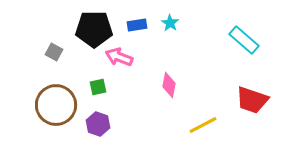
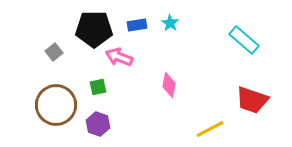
gray square: rotated 24 degrees clockwise
yellow line: moved 7 px right, 4 px down
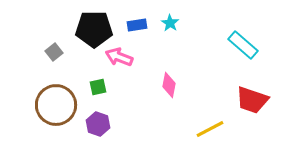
cyan rectangle: moved 1 px left, 5 px down
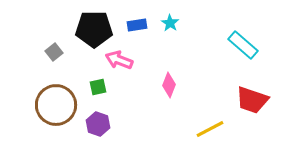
pink arrow: moved 3 px down
pink diamond: rotated 10 degrees clockwise
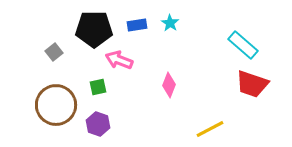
red trapezoid: moved 16 px up
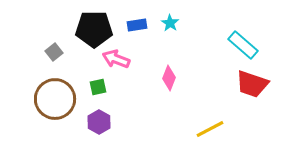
pink arrow: moved 3 px left, 1 px up
pink diamond: moved 7 px up
brown circle: moved 1 px left, 6 px up
purple hexagon: moved 1 px right, 2 px up; rotated 10 degrees clockwise
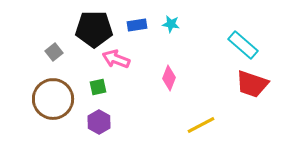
cyan star: moved 1 px right, 1 px down; rotated 24 degrees counterclockwise
brown circle: moved 2 px left
yellow line: moved 9 px left, 4 px up
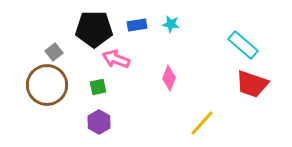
brown circle: moved 6 px left, 14 px up
yellow line: moved 1 px right, 2 px up; rotated 20 degrees counterclockwise
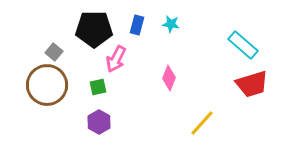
blue rectangle: rotated 66 degrees counterclockwise
gray square: rotated 12 degrees counterclockwise
pink arrow: rotated 84 degrees counterclockwise
red trapezoid: rotated 36 degrees counterclockwise
